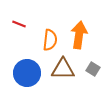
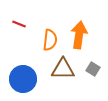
blue circle: moved 4 px left, 6 px down
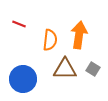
brown triangle: moved 2 px right
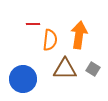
red line: moved 14 px right; rotated 24 degrees counterclockwise
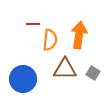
gray square: moved 4 px down
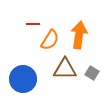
orange semicircle: rotated 25 degrees clockwise
gray square: moved 1 px left
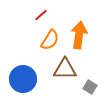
red line: moved 8 px right, 9 px up; rotated 40 degrees counterclockwise
gray square: moved 2 px left, 14 px down
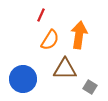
red line: rotated 24 degrees counterclockwise
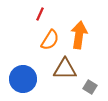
red line: moved 1 px left, 1 px up
